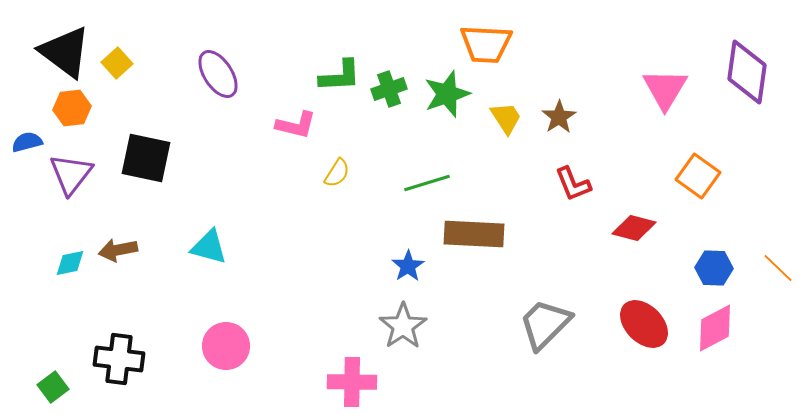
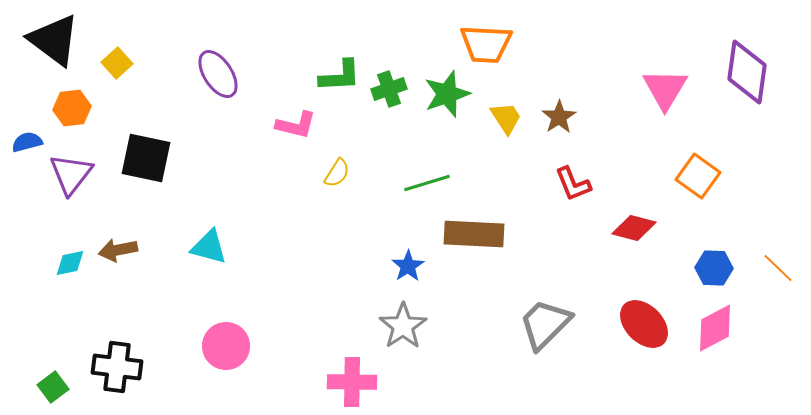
black triangle: moved 11 px left, 12 px up
black cross: moved 2 px left, 8 px down
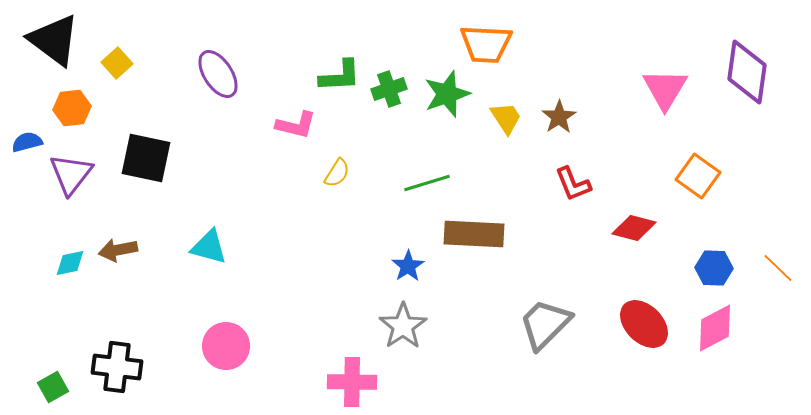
green square: rotated 8 degrees clockwise
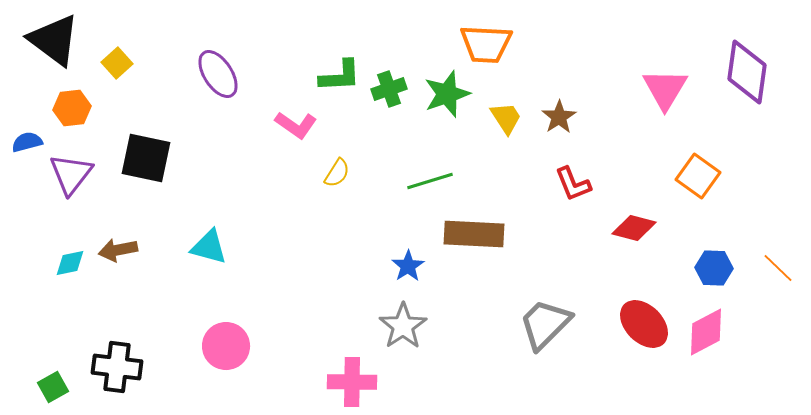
pink L-shape: rotated 21 degrees clockwise
green line: moved 3 px right, 2 px up
pink diamond: moved 9 px left, 4 px down
